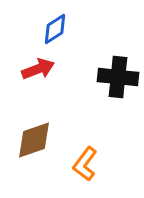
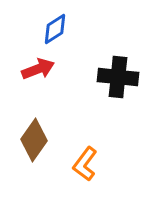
brown diamond: rotated 36 degrees counterclockwise
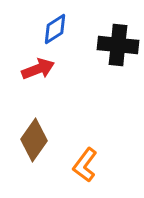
black cross: moved 32 px up
orange L-shape: moved 1 px down
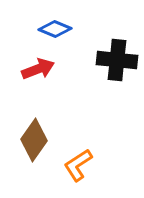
blue diamond: rotated 56 degrees clockwise
black cross: moved 1 px left, 15 px down
orange L-shape: moved 7 px left; rotated 20 degrees clockwise
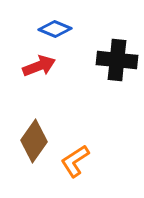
red arrow: moved 1 px right, 3 px up
brown diamond: moved 1 px down
orange L-shape: moved 3 px left, 4 px up
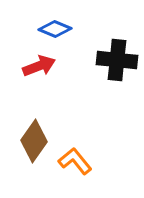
orange L-shape: rotated 84 degrees clockwise
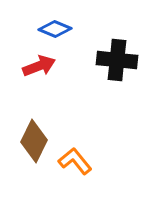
brown diamond: rotated 9 degrees counterclockwise
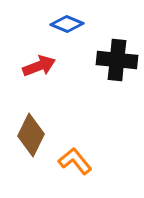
blue diamond: moved 12 px right, 5 px up
brown diamond: moved 3 px left, 6 px up
